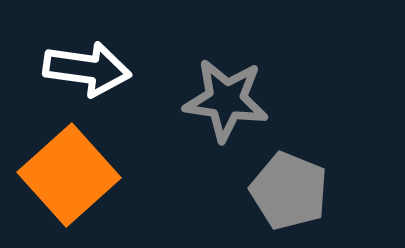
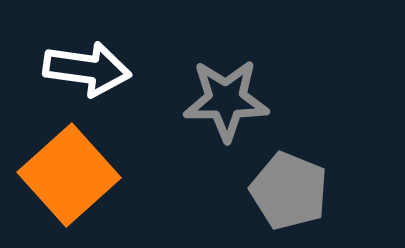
gray star: rotated 8 degrees counterclockwise
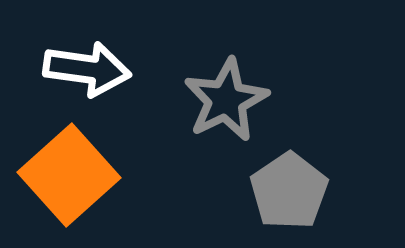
gray star: rotated 26 degrees counterclockwise
gray pentagon: rotated 16 degrees clockwise
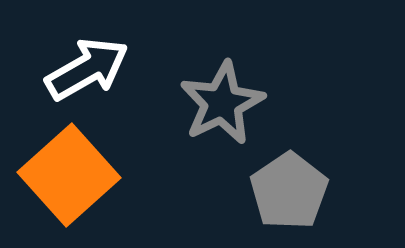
white arrow: rotated 38 degrees counterclockwise
gray star: moved 4 px left, 3 px down
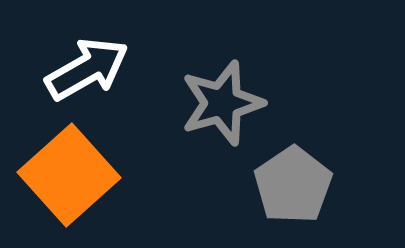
gray star: rotated 10 degrees clockwise
gray pentagon: moved 4 px right, 6 px up
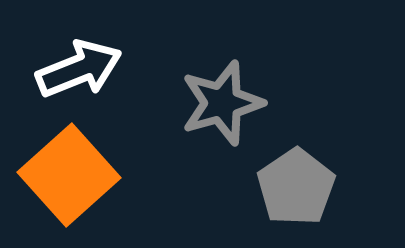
white arrow: moved 8 px left; rotated 8 degrees clockwise
gray pentagon: moved 3 px right, 2 px down
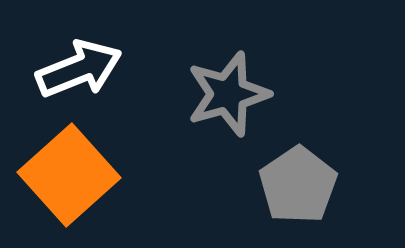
gray star: moved 6 px right, 9 px up
gray pentagon: moved 2 px right, 2 px up
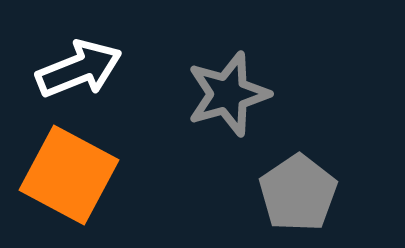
orange square: rotated 20 degrees counterclockwise
gray pentagon: moved 8 px down
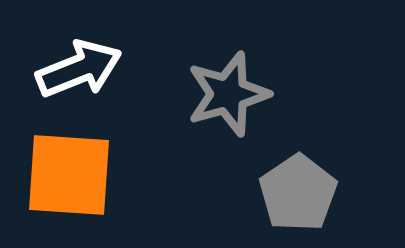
orange square: rotated 24 degrees counterclockwise
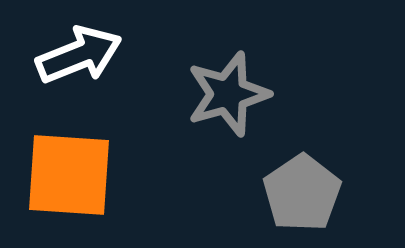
white arrow: moved 14 px up
gray pentagon: moved 4 px right
